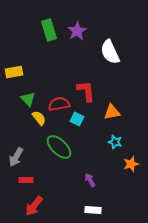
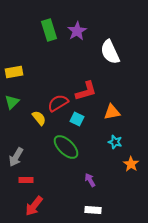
red L-shape: rotated 80 degrees clockwise
green triangle: moved 16 px left, 3 px down; rotated 28 degrees clockwise
red semicircle: moved 1 px left, 1 px up; rotated 20 degrees counterclockwise
green ellipse: moved 7 px right
orange star: rotated 21 degrees counterclockwise
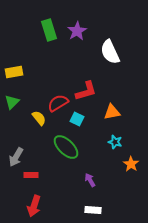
red rectangle: moved 5 px right, 5 px up
red arrow: rotated 20 degrees counterclockwise
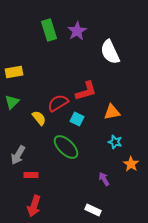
gray arrow: moved 2 px right, 2 px up
purple arrow: moved 14 px right, 1 px up
white rectangle: rotated 21 degrees clockwise
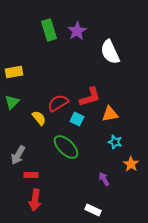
red L-shape: moved 4 px right, 6 px down
orange triangle: moved 2 px left, 2 px down
red arrow: moved 1 px right, 6 px up; rotated 10 degrees counterclockwise
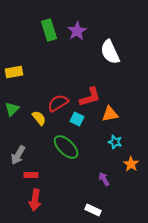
green triangle: moved 7 px down
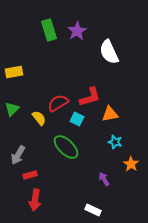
white semicircle: moved 1 px left
red rectangle: moved 1 px left; rotated 16 degrees counterclockwise
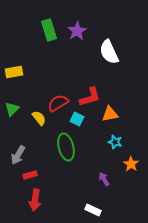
green ellipse: rotated 32 degrees clockwise
